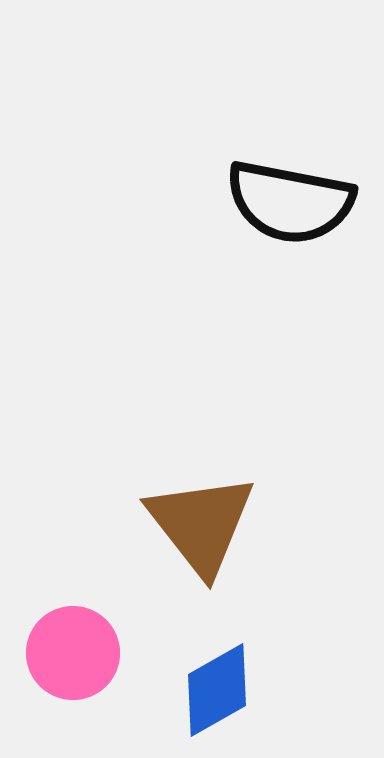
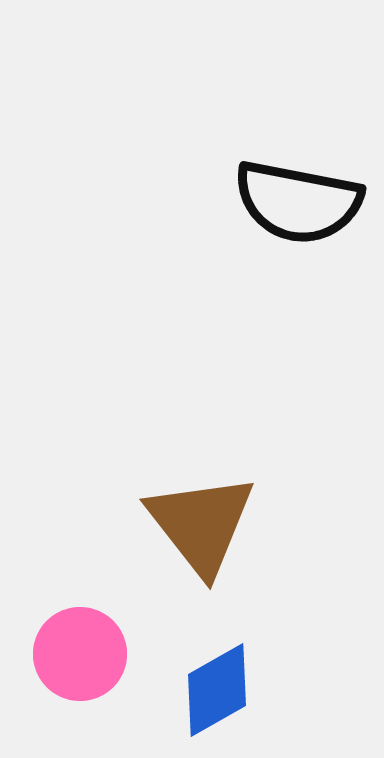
black semicircle: moved 8 px right
pink circle: moved 7 px right, 1 px down
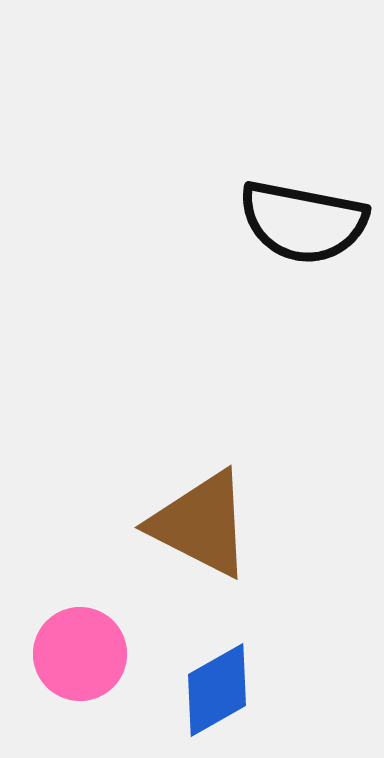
black semicircle: moved 5 px right, 20 px down
brown triangle: rotated 25 degrees counterclockwise
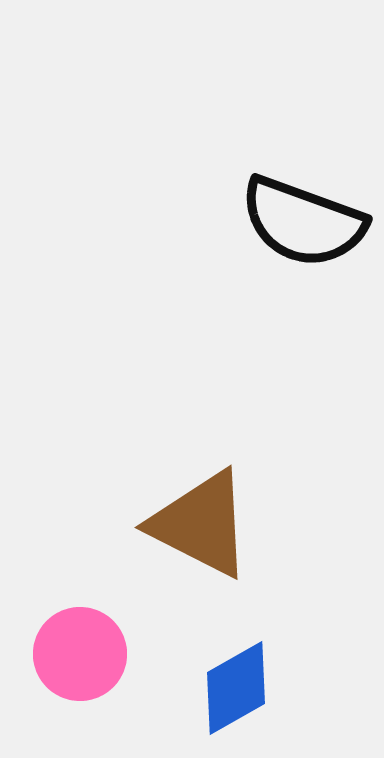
black semicircle: rotated 9 degrees clockwise
blue diamond: moved 19 px right, 2 px up
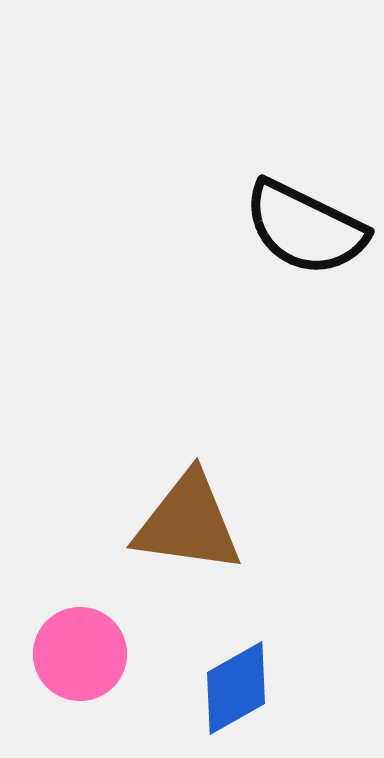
black semicircle: moved 2 px right, 6 px down; rotated 6 degrees clockwise
brown triangle: moved 13 px left, 1 px up; rotated 19 degrees counterclockwise
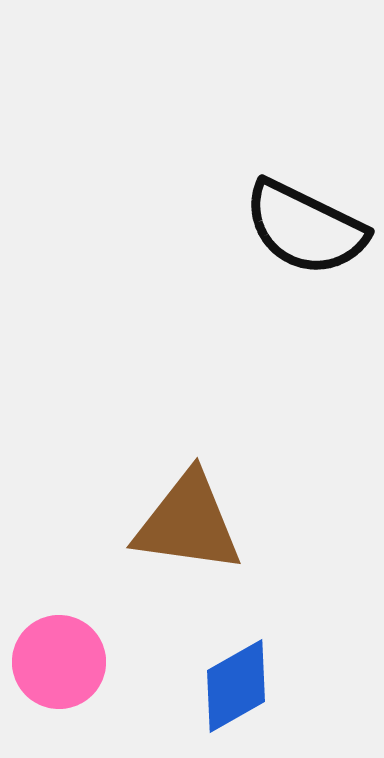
pink circle: moved 21 px left, 8 px down
blue diamond: moved 2 px up
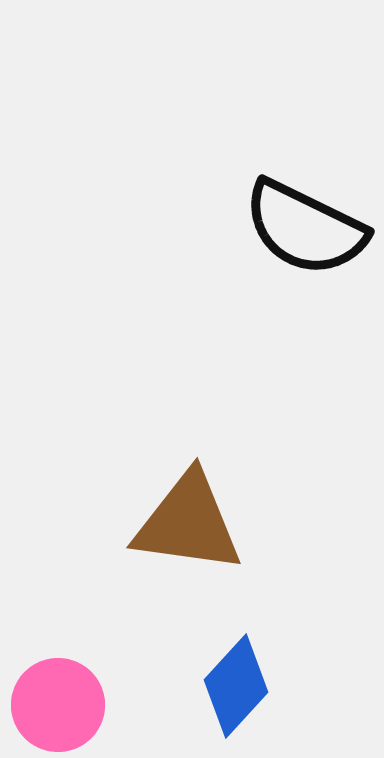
pink circle: moved 1 px left, 43 px down
blue diamond: rotated 18 degrees counterclockwise
